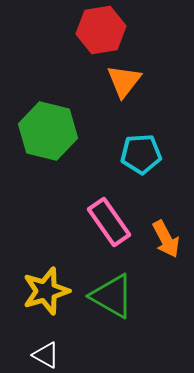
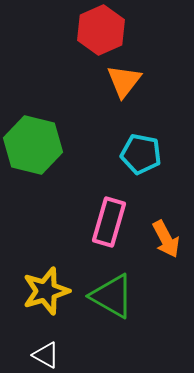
red hexagon: rotated 15 degrees counterclockwise
green hexagon: moved 15 px left, 14 px down
cyan pentagon: rotated 15 degrees clockwise
pink rectangle: rotated 51 degrees clockwise
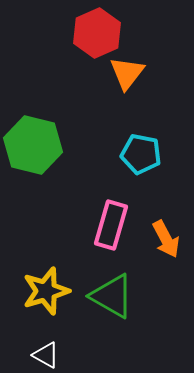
red hexagon: moved 4 px left, 3 px down
orange triangle: moved 3 px right, 8 px up
pink rectangle: moved 2 px right, 3 px down
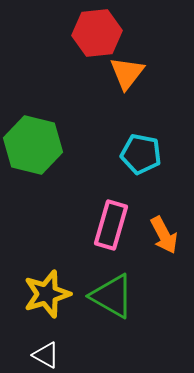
red hexagon: rotated 18 degrees clockwise
orange arrow: moved 2 px left, 4 px up
yellow star: moved 1 px right, 3 px down
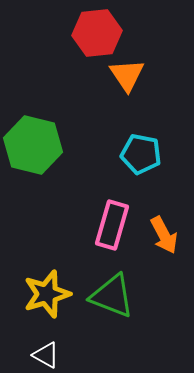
orange triangle: moved 2 px down; rotated 12 degrees counterclockwise
pink rectangle: moved 1 px right
green triangle: rotated 9 degrees counterclockwise
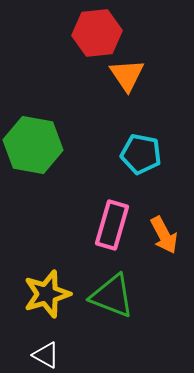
green hexagon: rotated 4 degrees counterclockwise
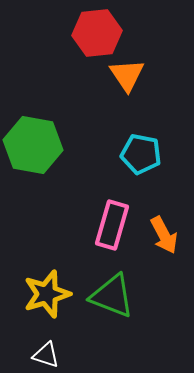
white triangle: rotated 12 degrees counterclockwise
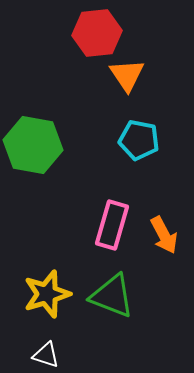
cyan pentagon: moved 2 px left, 14 px up
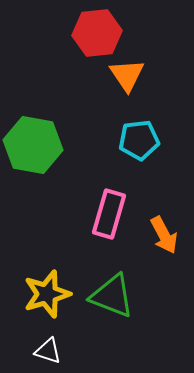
cyan pentagon: rotated 18 degrees counterclockwise
pink rectangle: moved 3 px left, 11 px up
white triangle: moved 2 px right, 4 px up
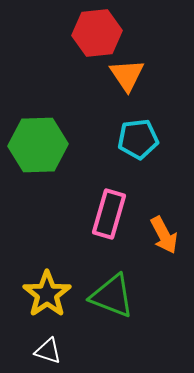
cyan pentagon: moved 1 px left, 1 px up
green hexagon: moved 5 px right; rotated 12 degrees counterclockwise
yellow star: rotated 18 degrees counterclockwise
